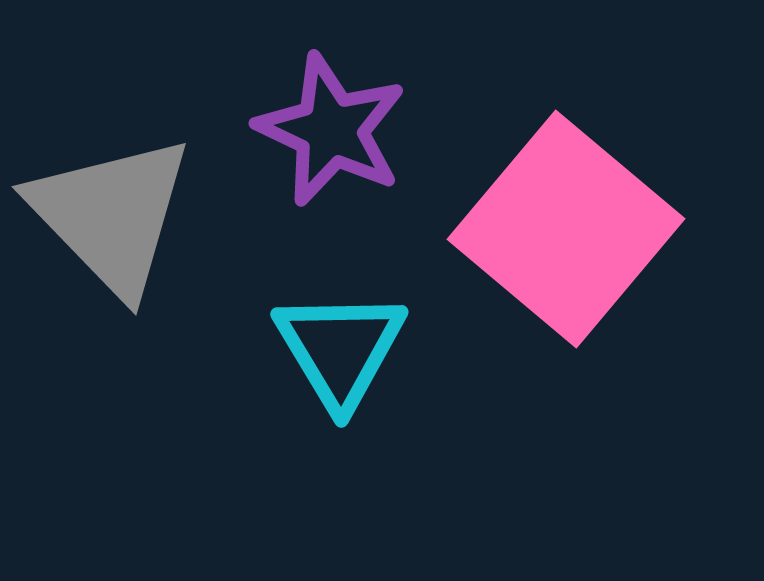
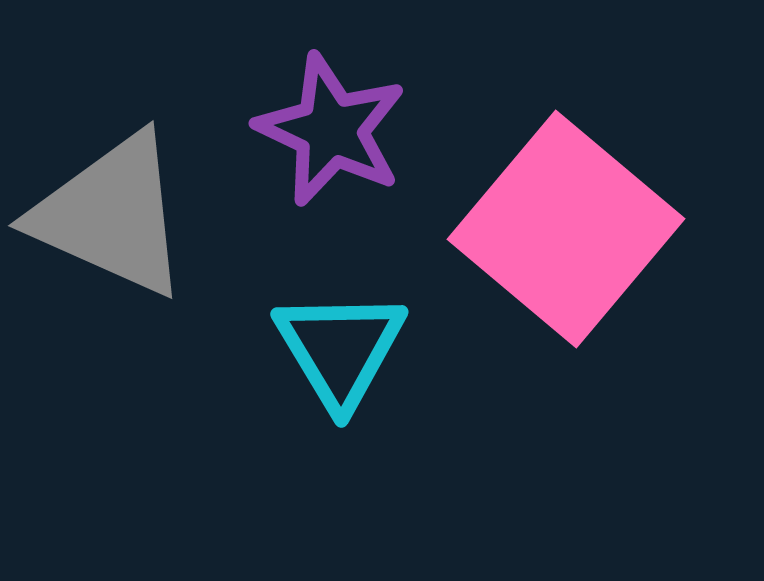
gray triangle: rotated 22 degrees counterclockwise
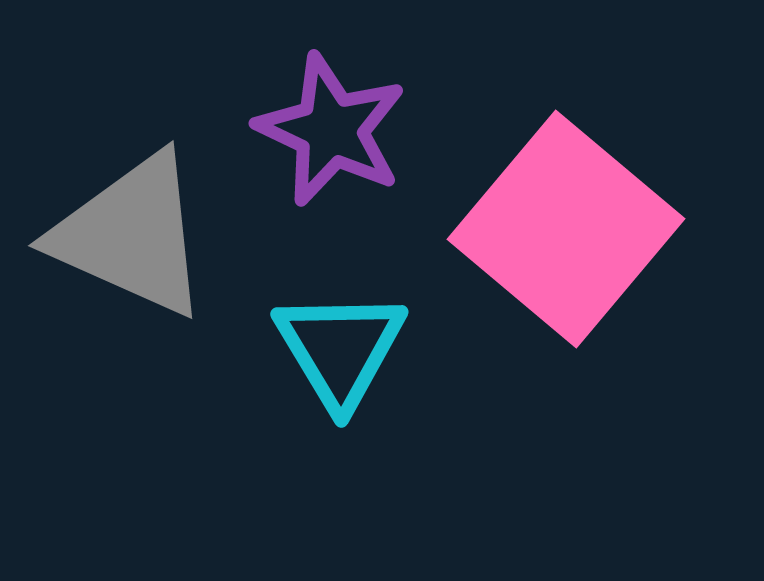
gray triangle: moved 20 px right, 20 px down
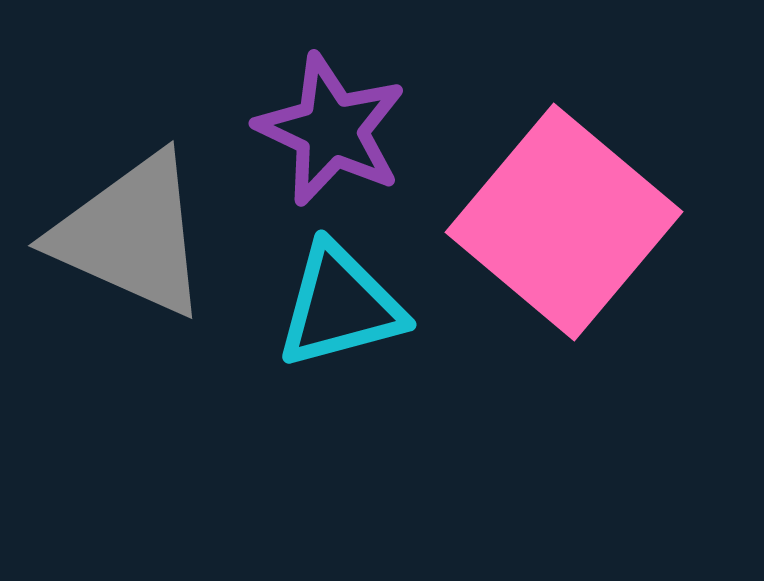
pink square: moved 2 px left, 7 px up
cyan triangle: moved 43 px up; rotated 46 degrees clockwise
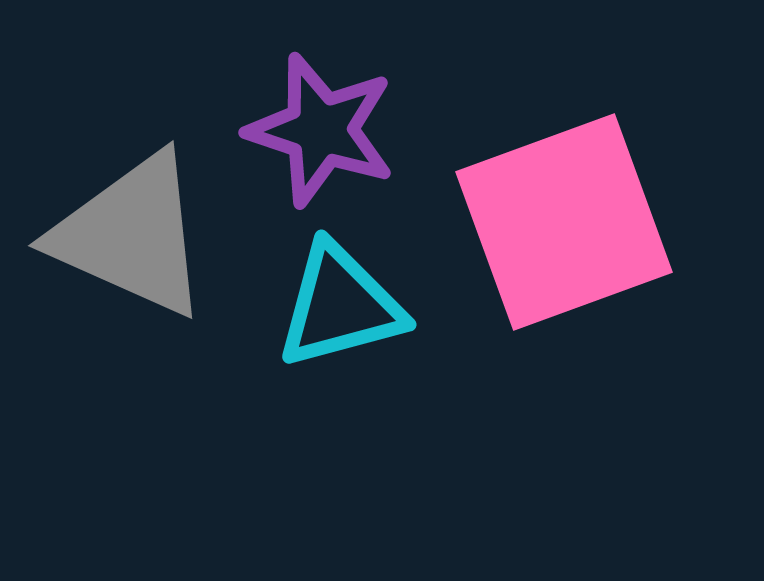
purple star: moved 10 px left; rotated 7 degrees counterclockwise
pink square: rotated 30 degrees clockwise
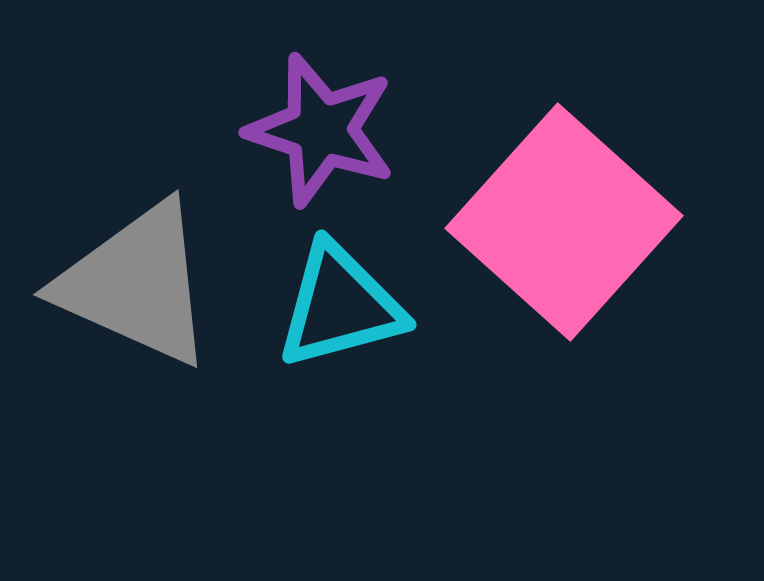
pink square: rotated 28 degrees counterclockwise
gray triangle: moved 5 px right, 49 px down
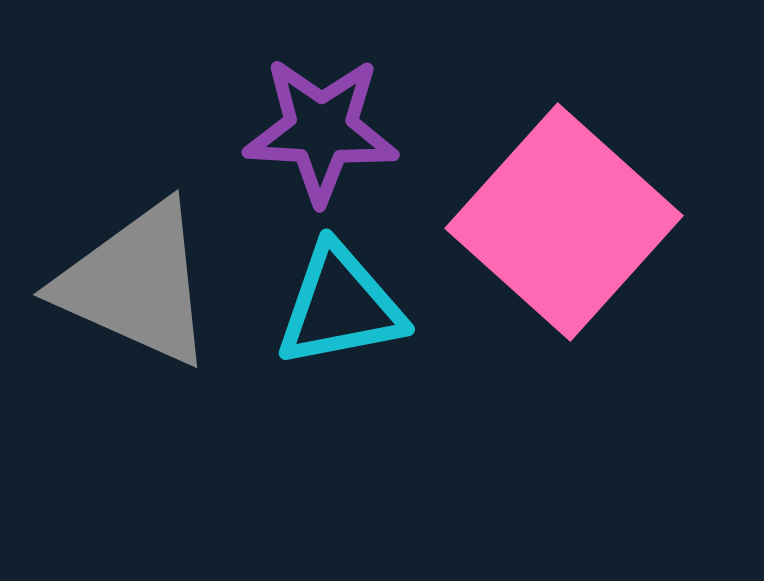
purple star: rotated 15 degrees counterclockwise
cyan triangle: rotated 4 degrees clockwise
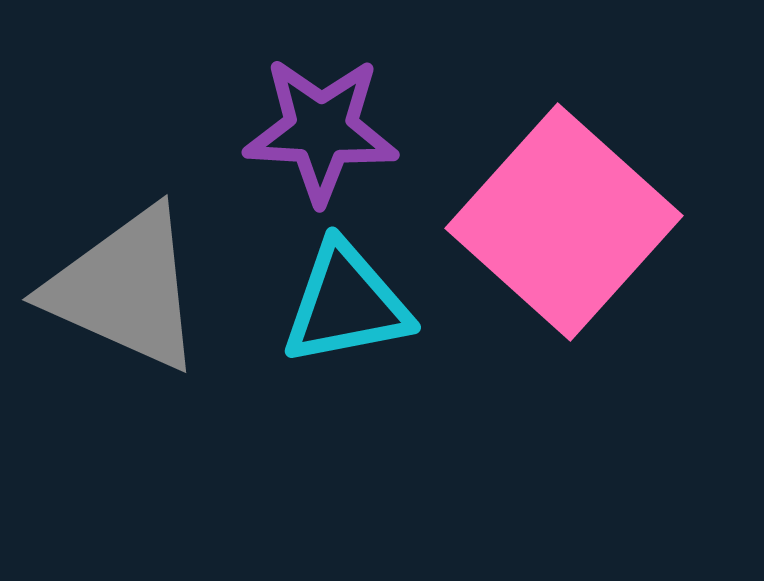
gray triangle: moved 11 px left, 5 px down
cyan triangle: moved 6 px right, 2 px up
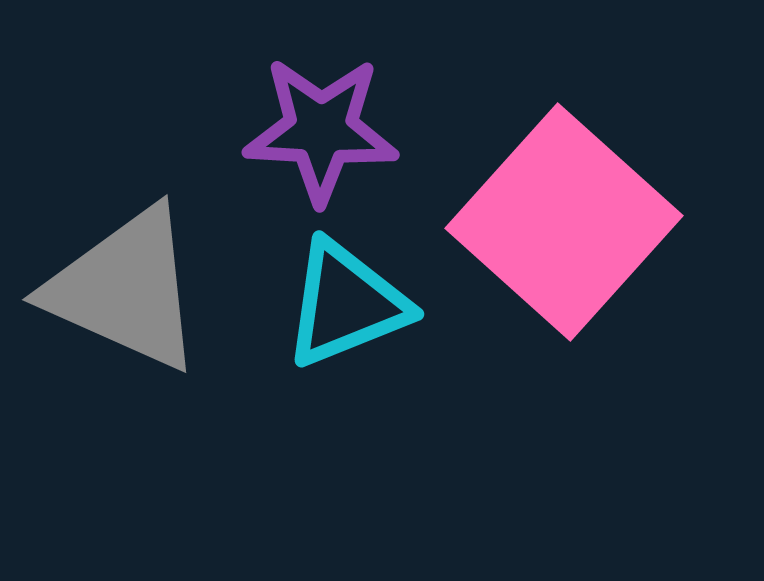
cyan triangle: rotated 11 degrees counterclockwise
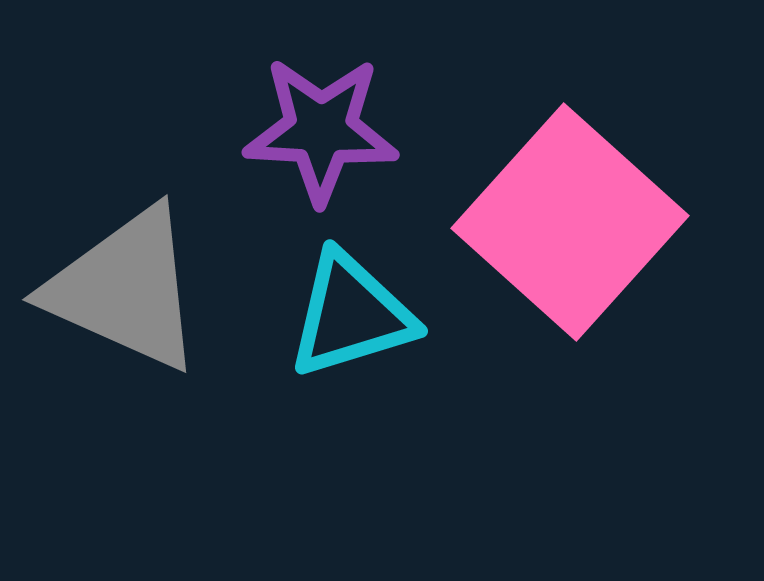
pink square: moved 6 px right
cyan triangle: moved 5 px right, 11 px down; rotated 5 degrees clockwise
